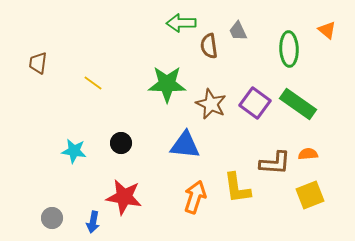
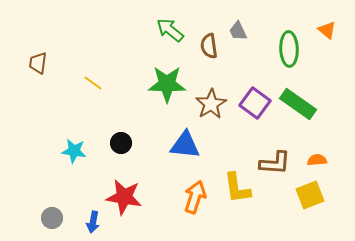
green arrow: moved 11 px left, 7 px down; rotated 40 degrees clockwise
brown star: rotated 16 degrees clockwise
orange semicircle: moved 9 px right, 6 px down
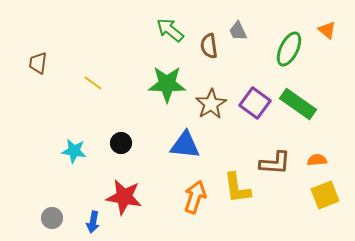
green ellipse: rotated 28 degrees clockwise
yellow square: moved 15 px right
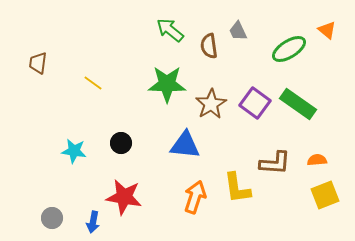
green ellipse: rotated 32 degrees clockwise
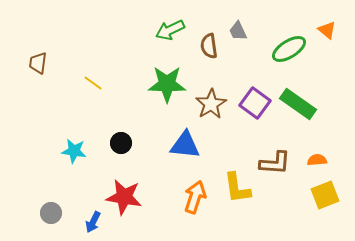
green arrow: rotated 64 degrees counterclockwise
gray circle: moved 1 px left, 5 px up
blue arrow: rotated 15 degrees clockwise
